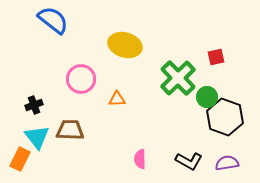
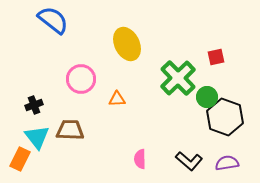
yellow ellipse: moved 2 px right, 1 px up; rotated 48 degrees clockwise
black L-shape: rotated 12 degrees clockwise
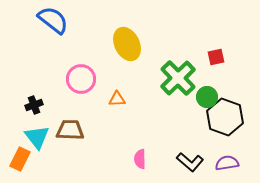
black L-shape: moved 1 px right, 1 px down
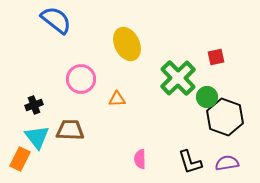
blue semicircle: moved 3 px right
black L-shape: rotated 32 degrees clockwise
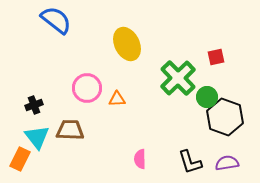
pink circle: moved 6 px right, 9 px down
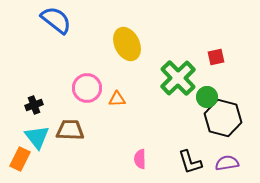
black hexagon: moved 2 px left, 1 px down; rotated 6 degrees counterclockwise
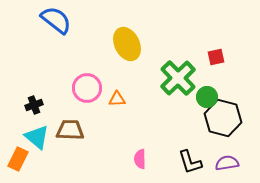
cyan triangle: rotated 12 degrees counterclockwise
orange rectangle: moved 2 px left
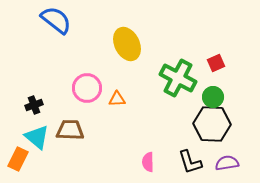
red square: moved 6 px down; rotated 12 degrees counterclockwise
green cross: rotated 18 degrees counterclockwise
green circle: moved 6 px right
black hexagon: moved 11 px left, 6 px down; rotated 12 degrees counterclockwise
pink semicircle: moved 8 px right, 3 px down
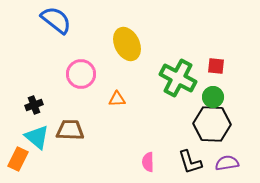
red square: moved 3 px down; rotated 30 degrees clockwise
pink circle: moved 6 px left, 14 px up
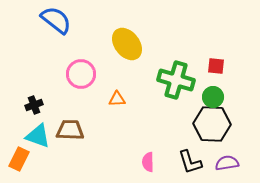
yellow ellipse: rotated 12 degrees counterclockwise
green cross: moved 2 px left, 2 px down; rotated 12 degrees counterclockwise
cyan triangle: moved 1 px right, 1 px up; rotated 20 degrees counterclockwise
orange rectangle: moved 1 px right
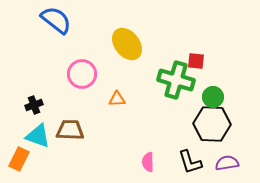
red square: moved 20 px left, 5 px up
pink circle: moved 1 px right
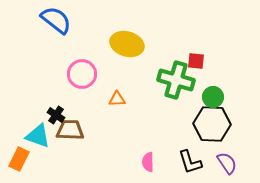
yellow ellipse: rotated 36 degrees counterclockwise
black cross: moved 22 px right, 10 px down; rotated 36 degrees counterclockwise
purple semicircle: rotated 65 degrees clockwise
